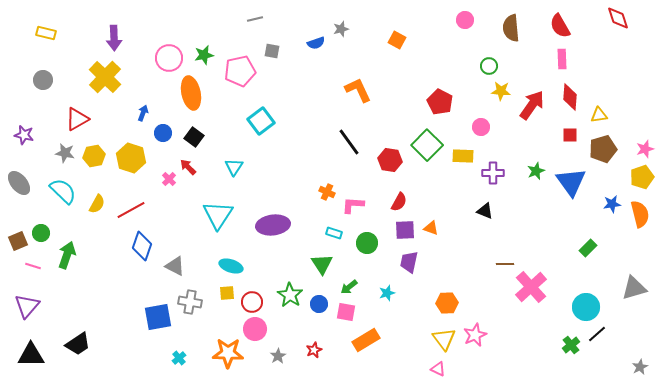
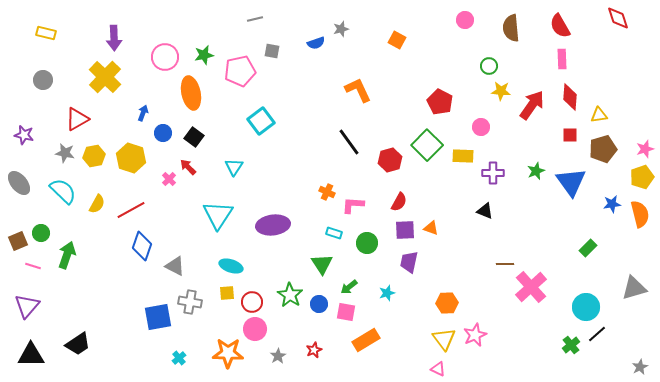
pink circle at (169, 58): moved 4 px left, 1 px up
red hexagon at (390, 160): rotated 25 degrees counterclockwise
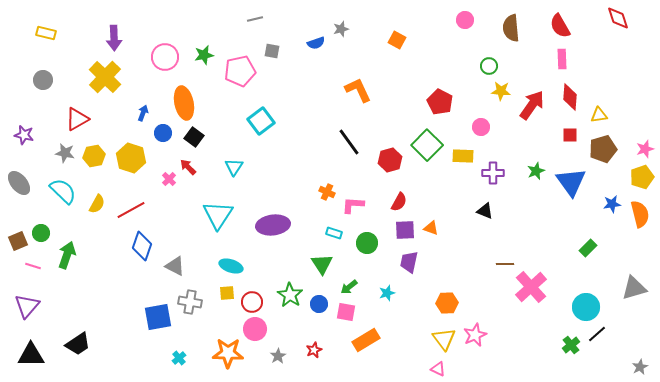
orange ellipse at (191, 93): moved 7 px left, 10 px down
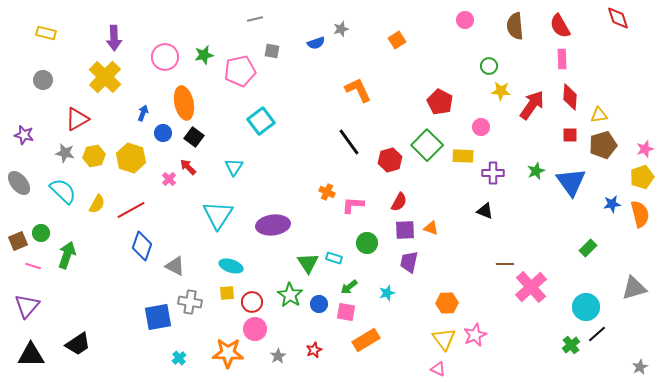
brown semicircle at (511, 28): moved 4 px right, 2 px up
orange square at (397, 40): rotated 30 degrees clockwise
brown pentagon at (603, 149): moved 4 px up
cyan rectangle at (334, 233): moved 25 px down
green triangle at (322, 264): moved 14 px left, 1 px up
